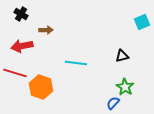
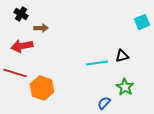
brown arrow: moved 5 px left, 2 px up
cyan line: moved 21 px right; rotated 15 degrees counterclockwise
orange hexagon: moved 1 px right, 1 px down
blue semicircle: moved 9 px left
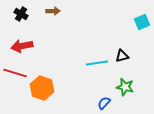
brown arrow: moved 12 px right, 17 px up
green star: rotated 18 degrees counterclockwise
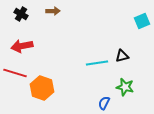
cyan square: moved 1 px up
blue semicircle: rotated 16 degrees counterclockwise
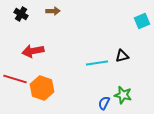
red arrow: moved 11 px right, 5 px down
red line: moved 6 px down
green star: moved 2 px left, 8 px down
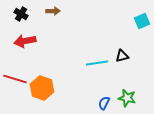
red arrow: moved 8 px left, 10 px up
green star: moved 4 px right, 3 px down
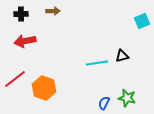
black cross: rotated 32 degrees counterclockwise
red line: rotated 55 degrees counterclockwise
orange hexagon: moved 2 px right
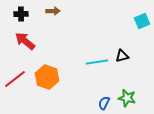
red arrow: rotated 50 degrees clockwise
cyan line: moved 1 px up
orange hexagon: moved 3 px right, 11 px up
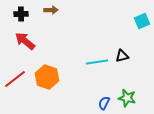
brown arrow: moved 2 px left, 1 px up
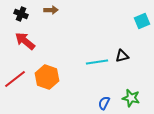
black cross: rotated 24 degrees clockwise
green star: moved 4 px right
